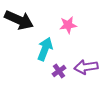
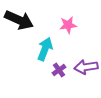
purple cross: moved 1 px up
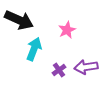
pink star: moved 1 px left, 5 px down; rotated 18 degrees counterclockwise
cyan arrow: moved 11 px left
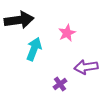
black arrow: rotated 32 degrees counterclockwise
pink star: moved 3 px down
purple cross: moved 1 px right, 14 px down
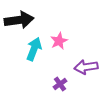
pink star: moved 8 px left, 8 px down
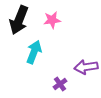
black arrow: rotated 120 degrees clockwise
pink star: moved 7 px left, 21 px up; rotated 18 degrees clockwise
cyan arrow: moved 3 px down
